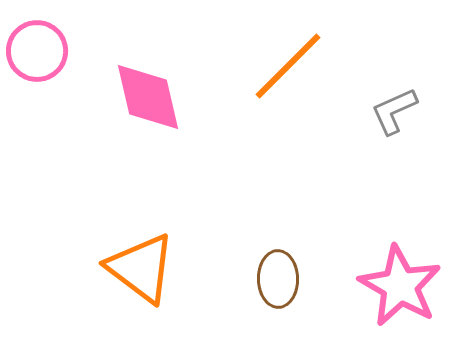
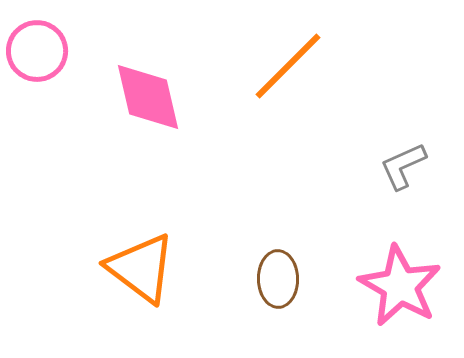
gray L-shape: moved 9 px right, 55 px down
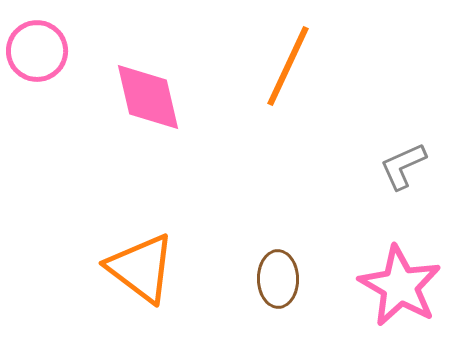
orange line: rotated 20 degrees counterclockwise
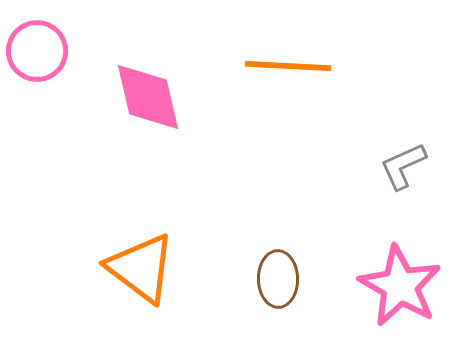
orange line: rotated 68 degrees clockwise
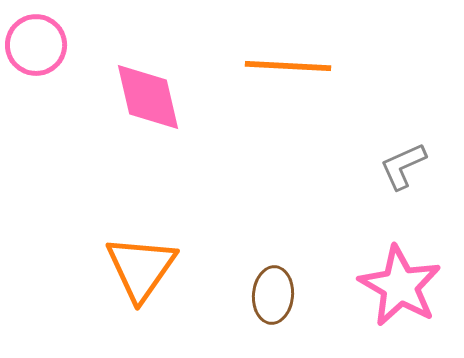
pink circle: moved 1 px left, 6 px up
orange triangle: rotated 28 degrees clockwise
brown ellipse: moved 5 px left, 16 px down; rotated 6 degrees clockwise
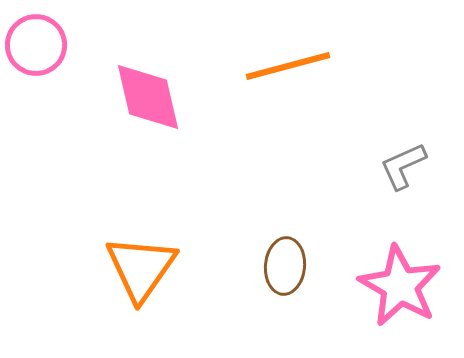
orange line: rotated 18 degrees counterclockwise
brown ellipse: moved 12 px right, 29 px up
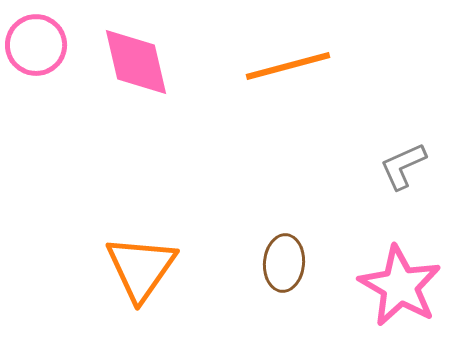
pink diamond: moved 12 px left, 35 px up
brown ellipse: moved 1 px left, 3 px up
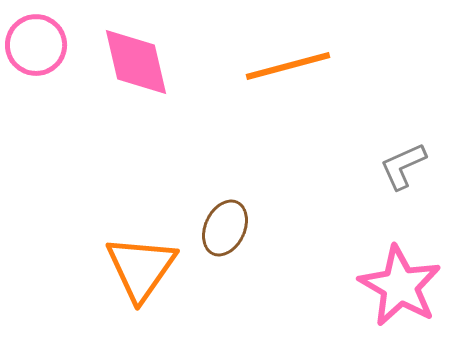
brown ellipse: moved 59 px left, 35 px up; rotated 20 degrees clockwise
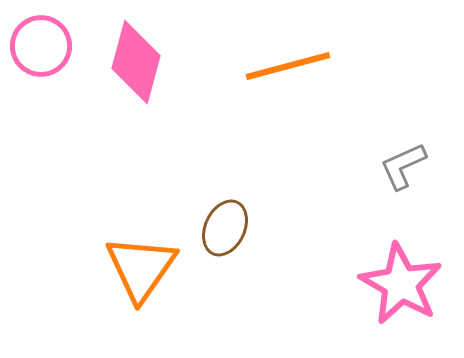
pink circle: moved 5 px right, 1 px down
pink diamond: rotated 28 degrees clockwise
pink star: moved 1 px right, 2 px up
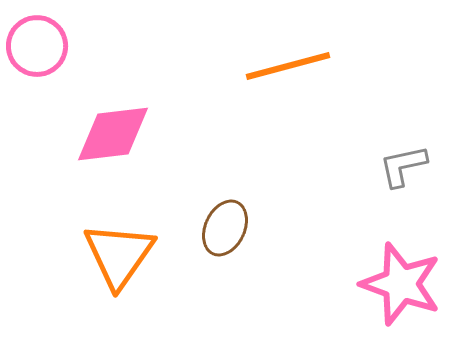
pink circle: moved 4 px left
pink diamond: moved 23 px left, 72 px down; rotated 68 degrees clockwise
gray L-shape: rotated 12 degrees clockwise
orange triangle: moved 22 px left, 13 px up
pink star: rotated 10 degrees counterclockwise
